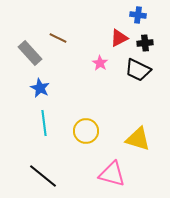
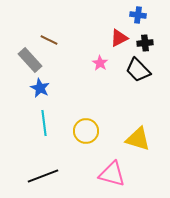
brown line: moved 9 px left, 2 px down
gray rectangle: moved 7 px down
black trapezoid: rotated 20 degrees clockwise
black line: rotated 60 degrees counterclockwise
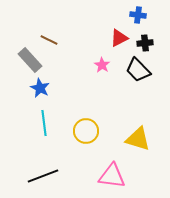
pink star: moved 2 px right, 2 px down
pink triangle: moved 2 px down; rotated 8 degrees counterclockwise
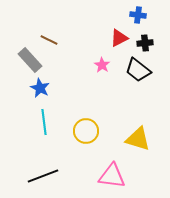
black trapezoid: rotated 8 degrees counterclockwise
cyan line: moved 1 px up
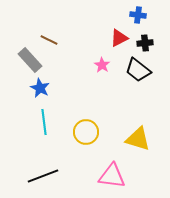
yellow circle: moved 1 px down
